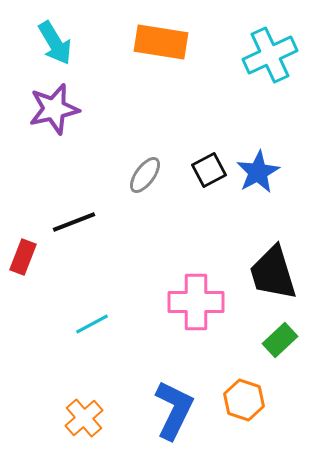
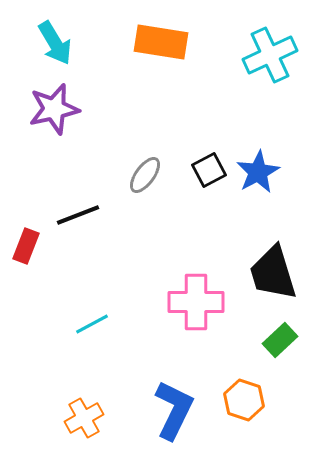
black line: moved 4 px right, 7 px up
red rectangle: moved 3 px right, 11 px up
orange cross: rotated 12 degrees clockwise
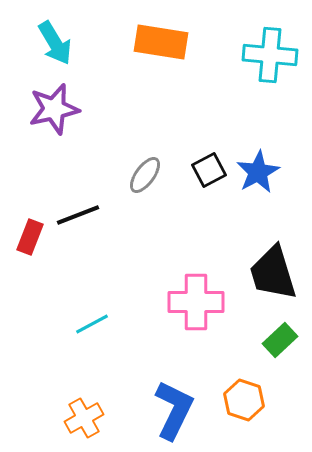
cyan cross: rotated 30 degrees clockwise
red rectangle: moved 4 px right, 9 px up
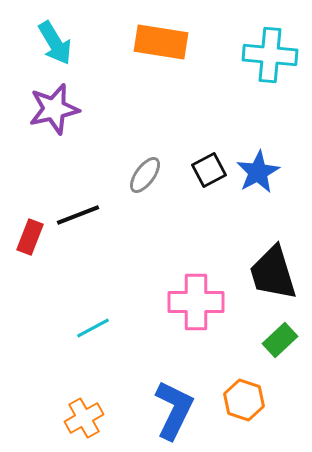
cyan line: moved 1 px right, 4 px down
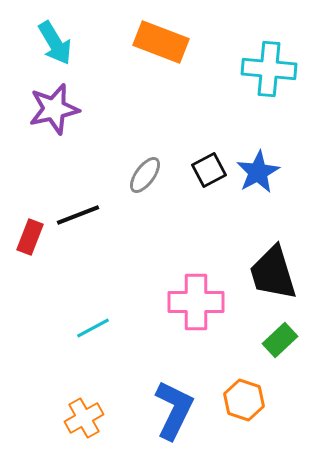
orange rectangle: rotated 12 degrees clockwise
cyan cross: moved 1 px left, 14 px down
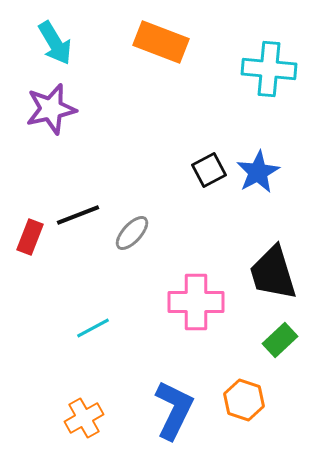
purple star: moved 3 px left
gray ellipse: moved 13 px left, 58 px down; rotated 6 degrees clockwise
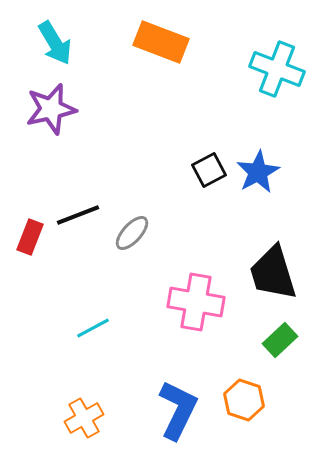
cyan cross: moved 8 px right; rotated 16 degrees clockwise
pink cross: rotated 10 degrees clockwise
blue L-shape: moved 4 px right
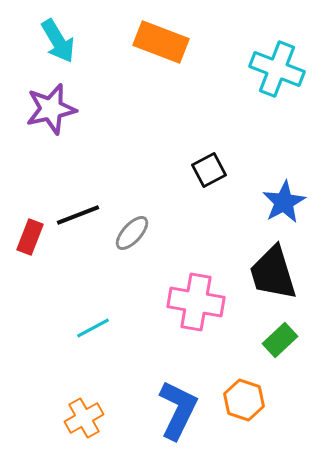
cyan arrow: moved 3 px right, 2 px up
blue star: moved 26 px right, 30 px down
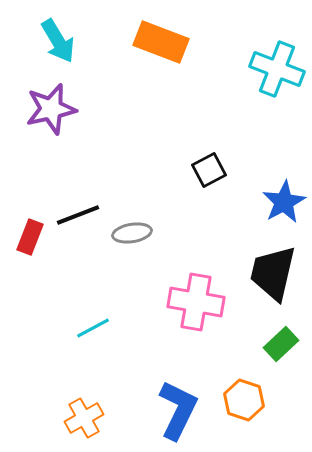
gray ellipse: rotated 39 degrees clockwise
black trapezoid: rotated 30 degrees clockwise
green rectangle: moved 1 px right, 4 px down
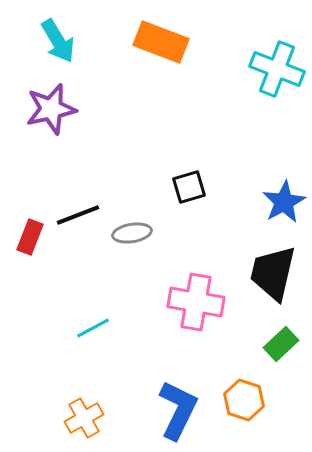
black square: moved 20 px left, 17 px down; rotated 12 degrees clockwise
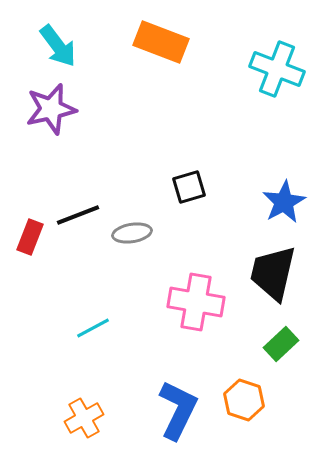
cyan arrow: moved 5 px down; rotated 6 degrees counterclockwise
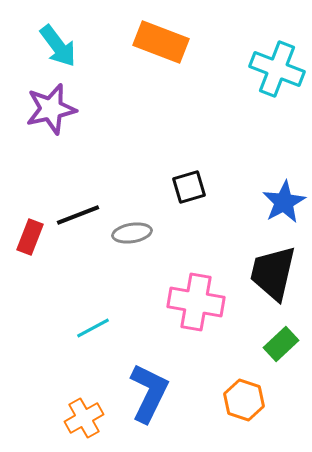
blue L-shape: moved 29 px left, 17 px up
